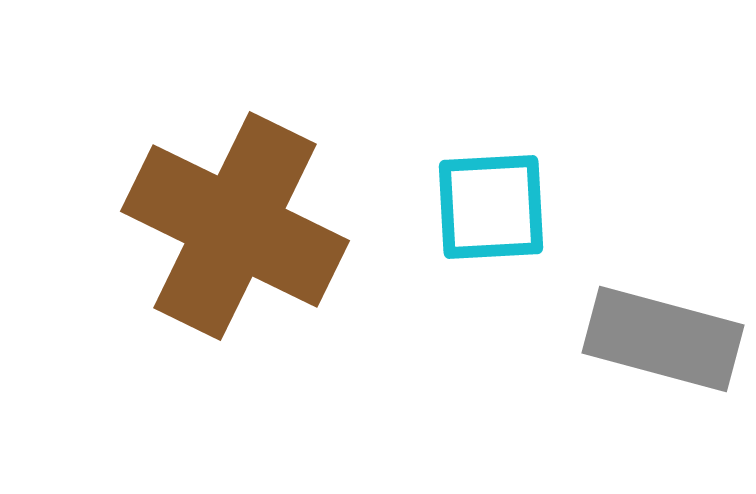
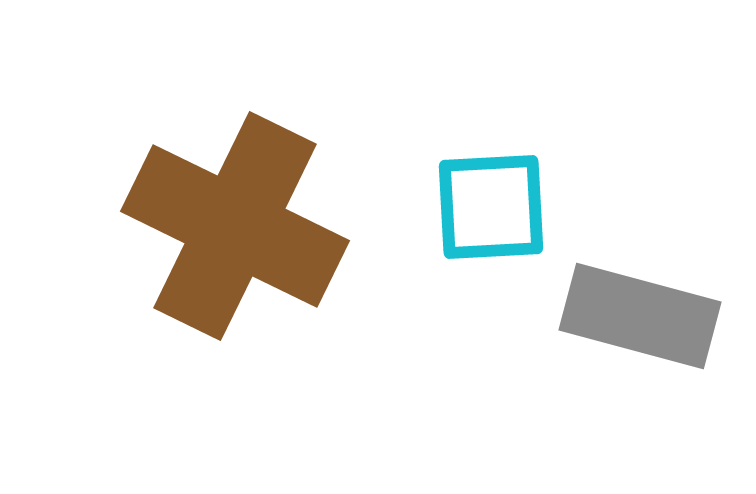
gray rectangle: moved 23 px left, 23 px up
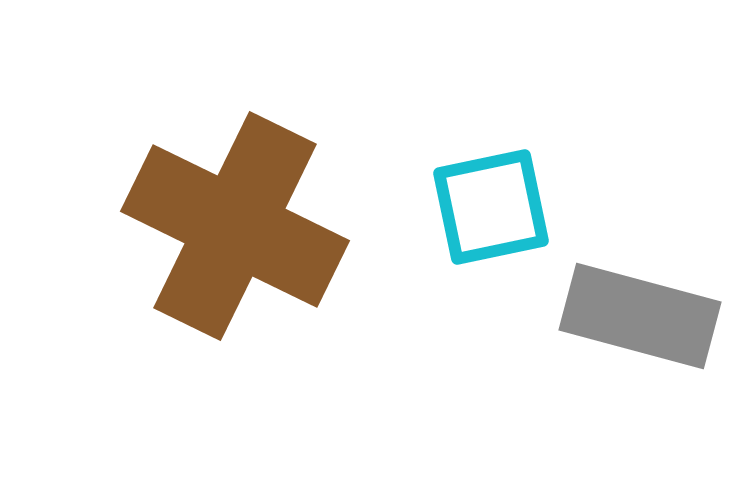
cyan square: rotated 9 degrees counterclockwise
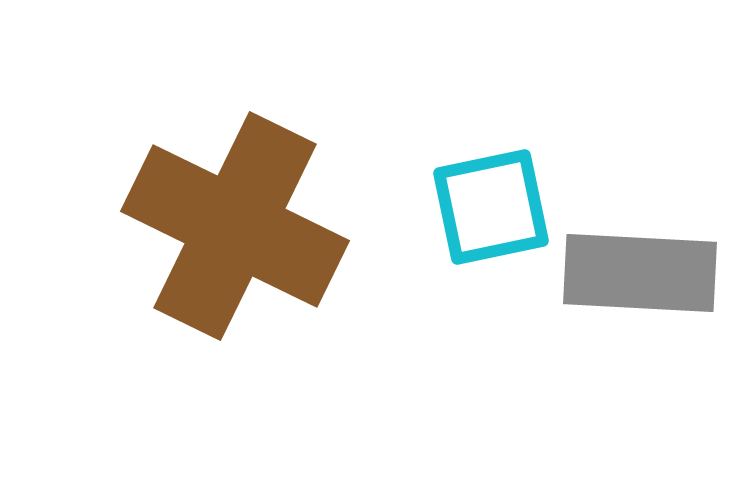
gray rectangle: moved 43 px up; rotated 12 degrees counterclockwise
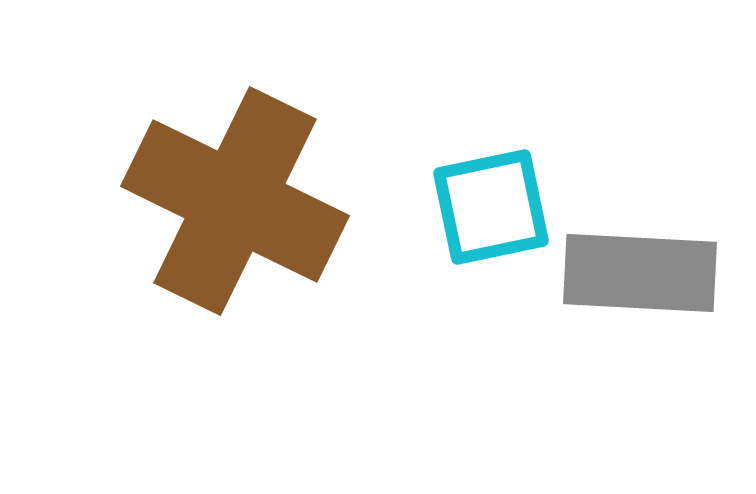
brown cross: moved 25 px up
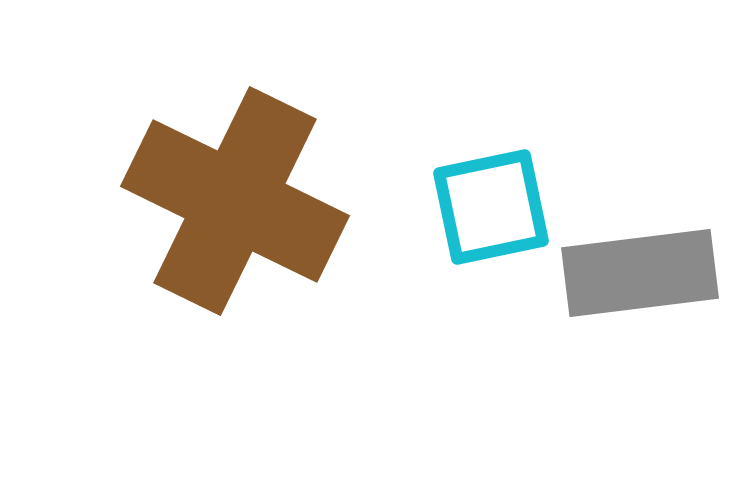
gray rectangle: rotated 10 degrees counterclockwise
